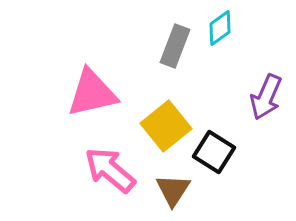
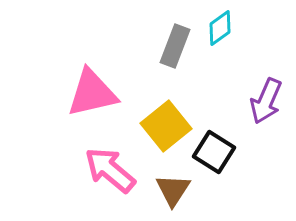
purple arrow: moved 4 px down
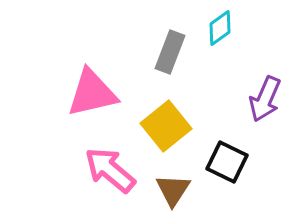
gray rectangle: moved 5 px left, 6 px down
purple arrow: moved 1 px left, 2 px up
black square: moved 13 px right, 10 px down; rotated 6 degrees counterclockwise
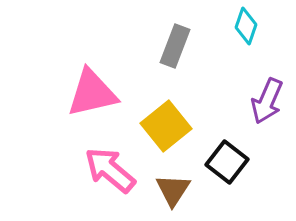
cyan diamond: moved 26 px right, 2 px up; rotated 36 degrees counterclockwise
gray rectangle: moved 5 px right, 6 px up
purple arrow: moved 2 px right, 2 px down
black square: rotated 12 degrees clockwise
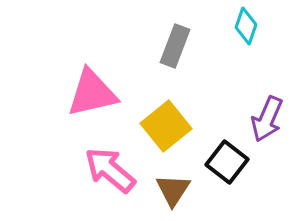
purple arrow: moved 18 px down
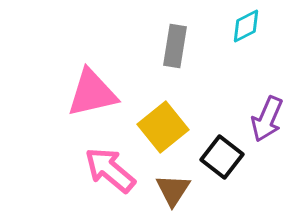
cyan diamond: rotated 45 degrees clockwise
gray rectangle: rotated 12 degrees counterclockwise
yellow square: moved 3 px left, 1 px down
black square: moved 5 px left, 5 px up
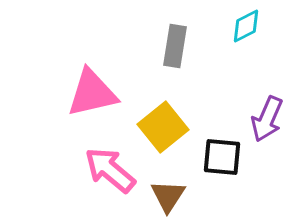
black square: rotated 33 degrees counterclockwise
brown triangle: moved 5 px left, 6 px down
